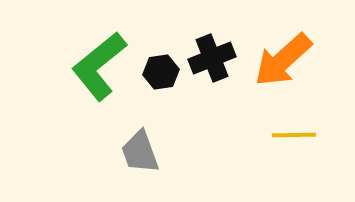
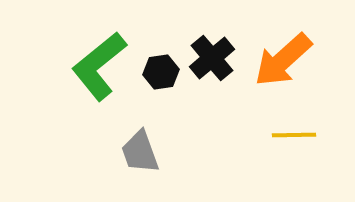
black cross: rotated 18 degrees counterclockwise
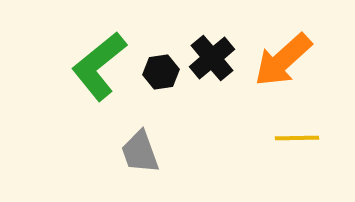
yellow line: moved 3 px right, 3 px down
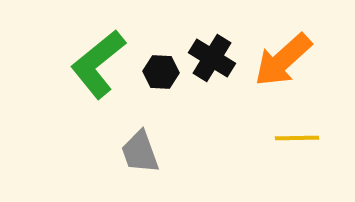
black cross: rotated 18 degrees counterclockwise
green L-shape: moved 1 px left, 2 px up
black hexagon: rotated 12 degrees clockwise
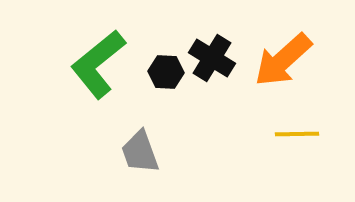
black hexagon: moved 5 px right
yellow line: moved 4 px up
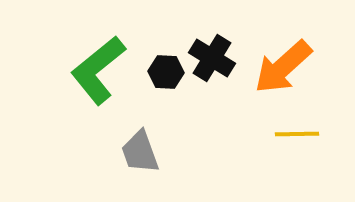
orange arrow: moved 7 px down
green L-shape: moved 6 px down
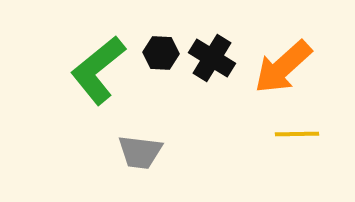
black hexagon: moved 5 px left, 19 px up
gray trapezoid: rotated 63 degrees counterclockwise
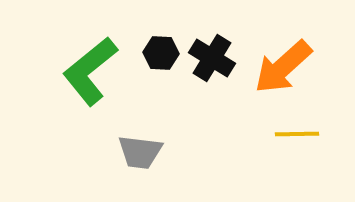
green L-shape: moved 8 px left, 1 px down
